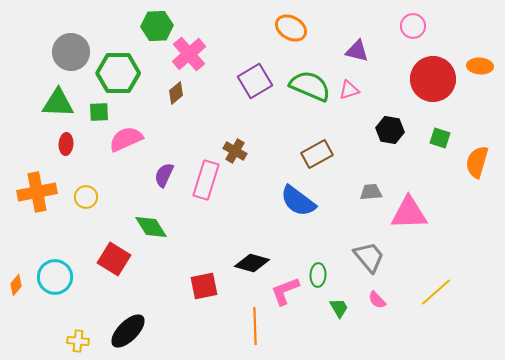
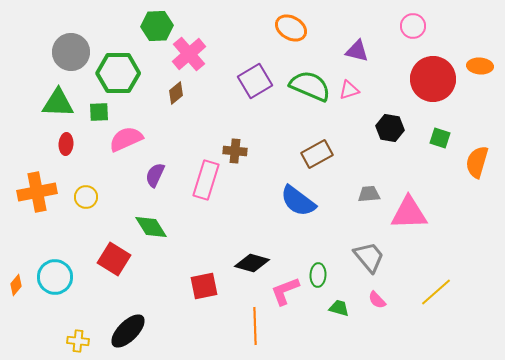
black hexagon at (390, 130): moved 2 px up
brown cross at (235, 151): rotated 25 degrees counterclockwise
purple semicircle at (164, 175): moved 9 px left
gray trapezoid at (371, 192): moved 2 px left, 2 px down
green trapezoid at (339, 308): rotated 45 degrees counterclockwise
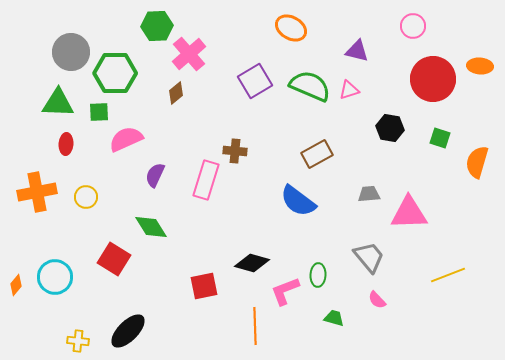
green hexagon at (118, 73): moved 3 px left
yellow line at (436, 292): moved 12 px right, 17 px up; rotated 20 degrees clockwise
green trapezoid at (339, 308): moved 5 px left, 10 px down
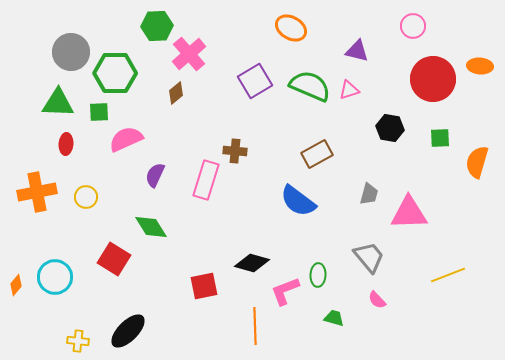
green square at (440, 138): rotated 20 degrees counterclockwise
gray trapezoid at (369, 194): rotated 110 degrees clockwise
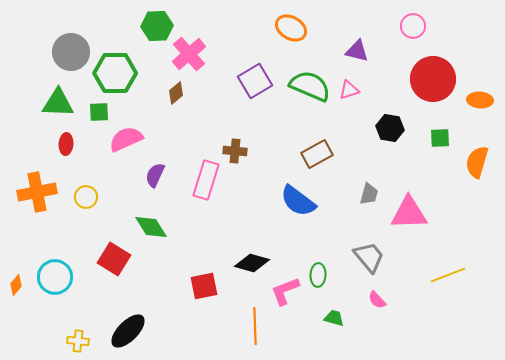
orange ellipse at (480, 66): moved 34 px down
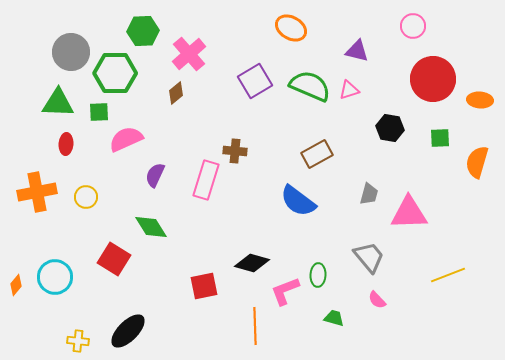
green hexagon at (157, 26): moved 14 px left, 5 px down
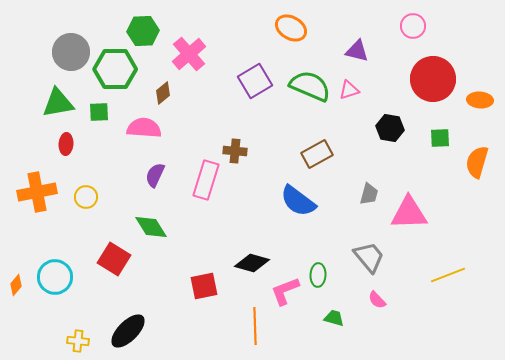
green hexagon at (115, 73): moved 4 px up
brown diamond at (176, 93): moved 13 px left
green triangle at (58, 103): rotated 12 degrees counterclockwise
pink semicircle at (126, 139): moved 18 px right, 11 px up; rotated 28 degrees clockwise
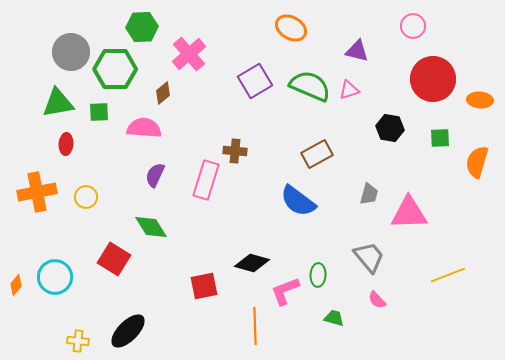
green hexagon at (143, 31): moved 1 px left, 4 px up
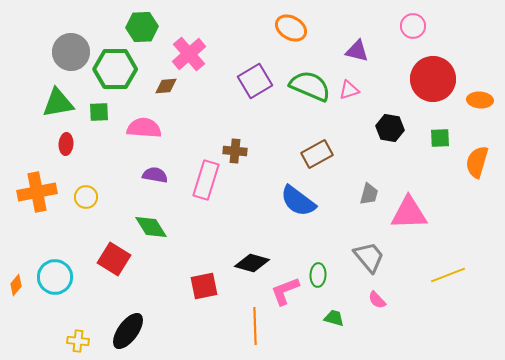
brown diamond at (163, 93): moved 3 px right, 7 px up; rotated 35 degrees clockwise
purple semicircle at (155, 175): rotated 75 degrees clockwise
black ellipse at (128, 331): rotated 9 degrees counterclockwise
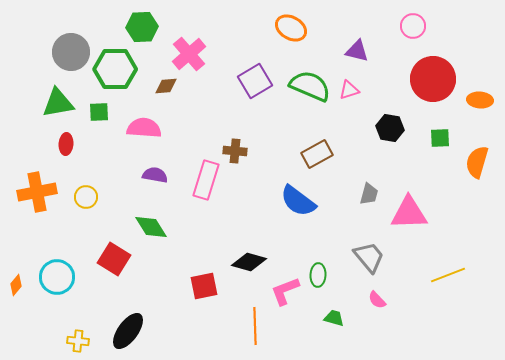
black diamond at (252, 263): moved 3 px left, 1 px up
cyan circle at (55, 277): moved 2 px right
